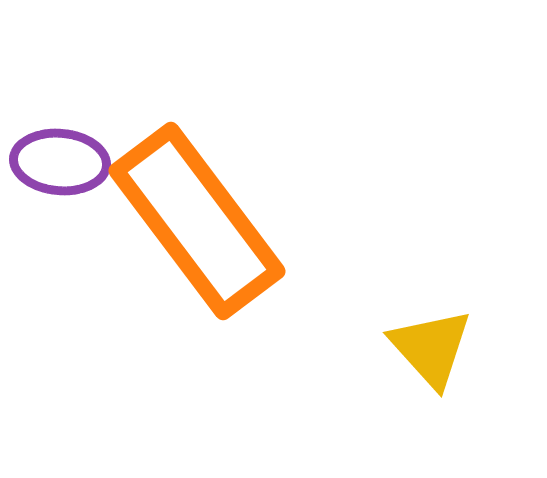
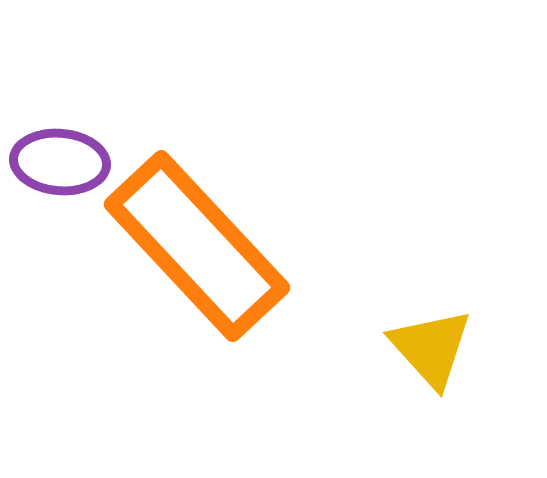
orange rectangle: moved 25 px down; rotated 6 degrees counterclockwise
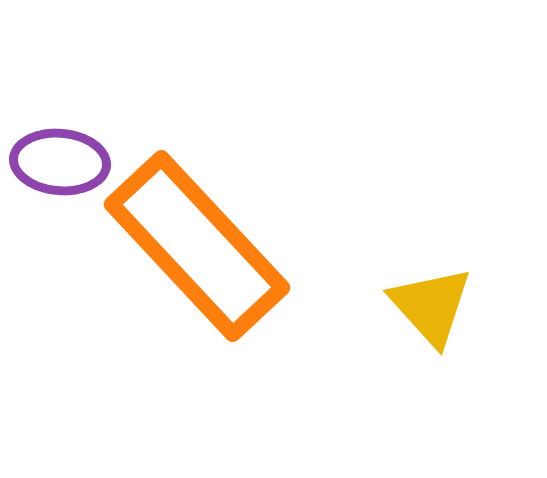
yellow triangle: moved 42 px up
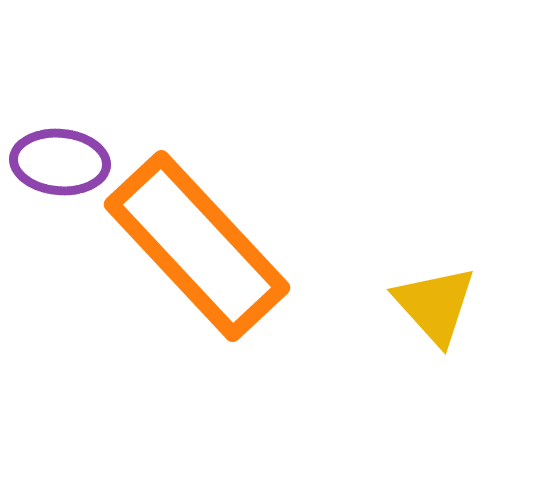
yellow triangle: moved 4 px right, 1 px up
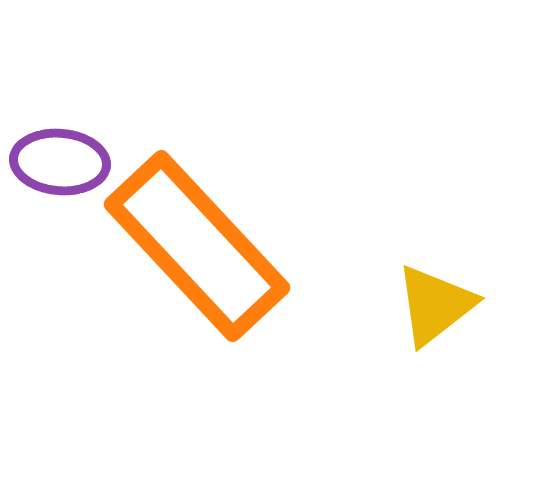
yellow triangle: rotated 34 degrees clockwise
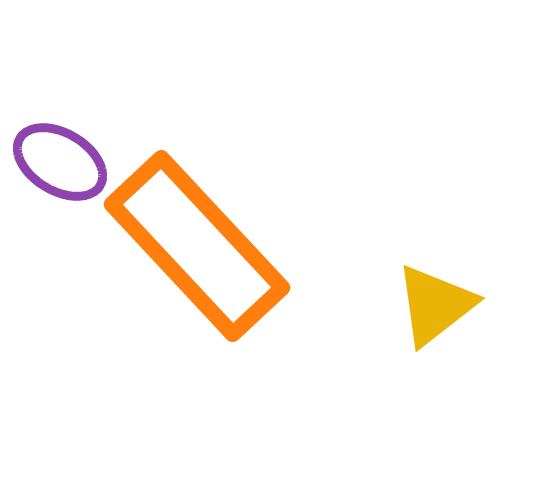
purple ellipse: rotated 26 degrees clockwise
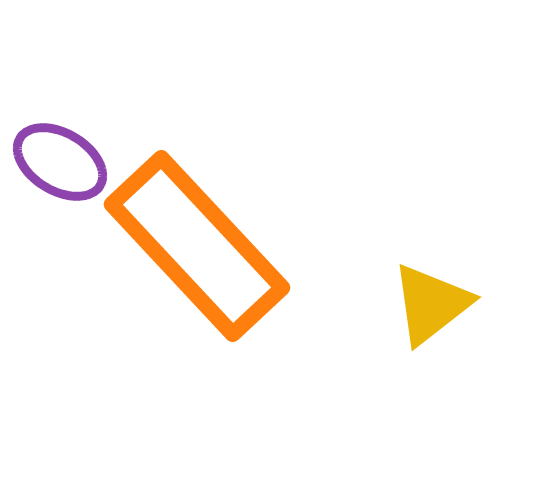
yellow triangle: moved 4 px left, 1 px up
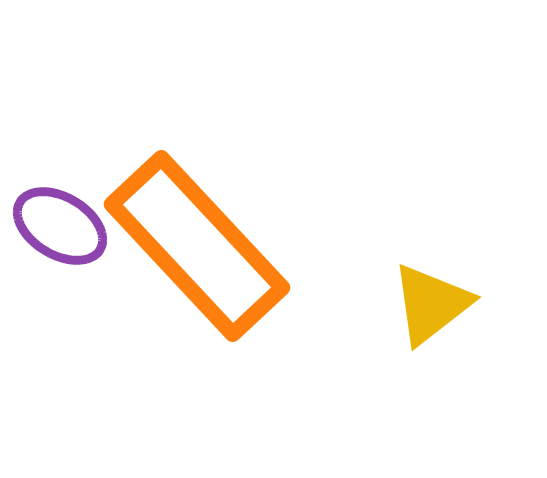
purple ellipse: moved 64 px down
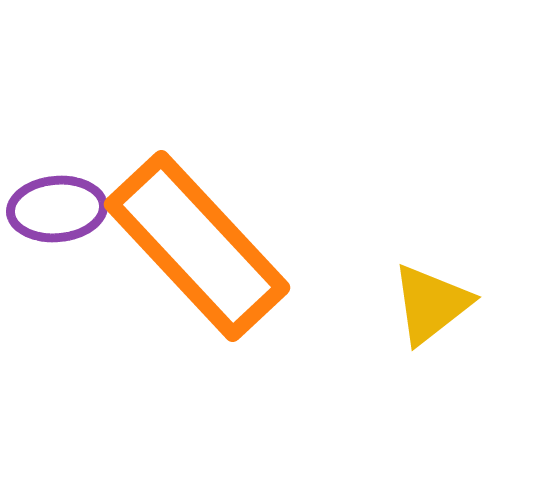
purple ellipse: moved 3 px left, 17 px up; rotated 36 degrees counterclockwise
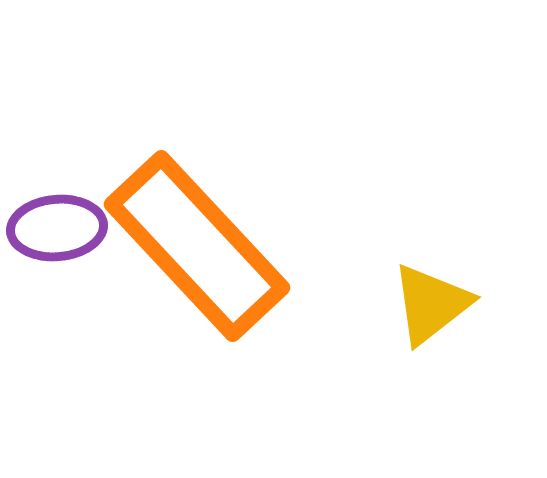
purple ellipse: moved 19 px down
